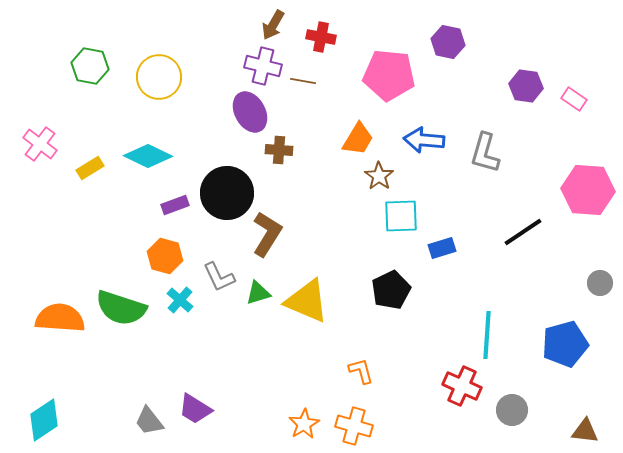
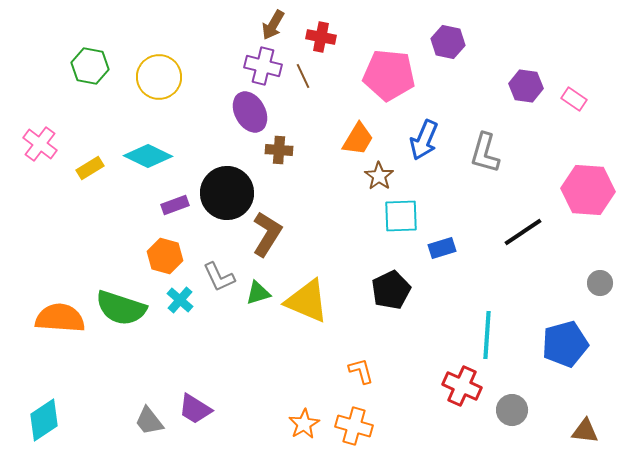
brown line at (303, 81): moved 5 px up; rotated 55 degrees clockwise
blue arrow at (424, 140): rotated 72 degrees counterclockwise
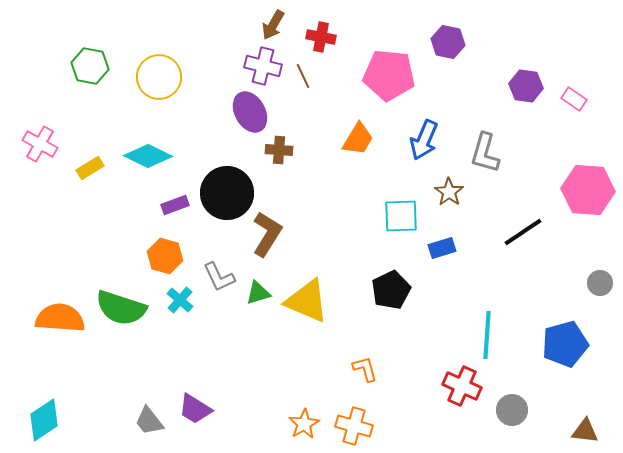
pink cross at (40, 144): rotated 8 degrees counterclockwise
brown star at (379, 176): moved 70 px right, 16 px down
orange L-shape at (361, 371): moved 4 px right, 2 px up
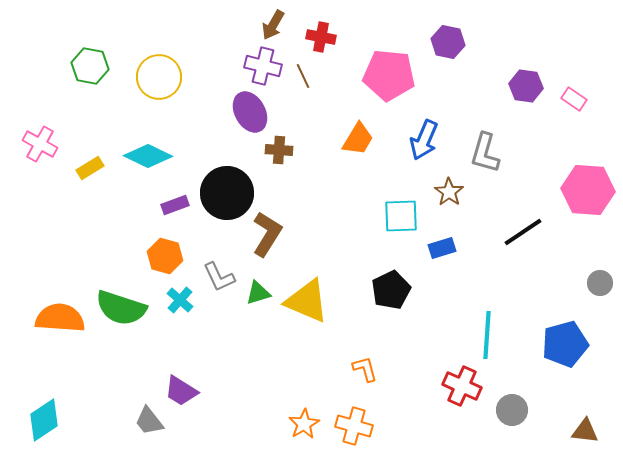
purple trapezoid at (195, 409): moved 14 px left, 18 px up
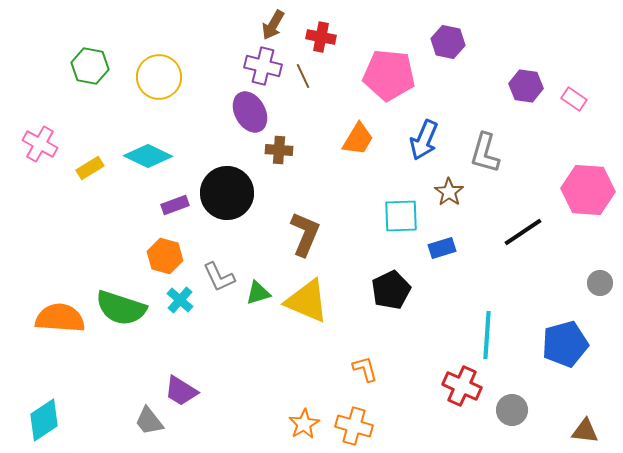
brown L-shape at (267, 234): moved 38 px right; rotated 9 degrees counterclockwise
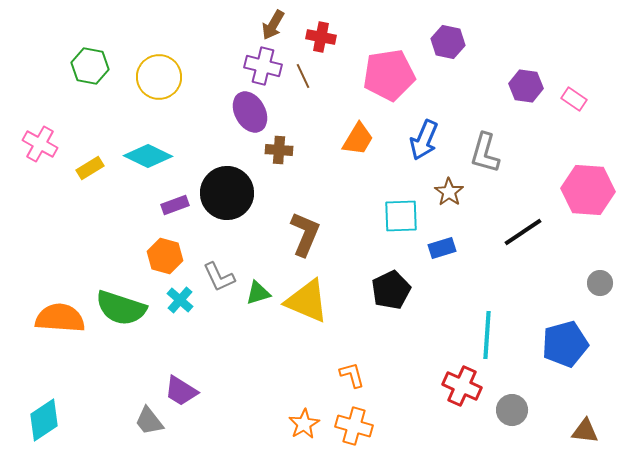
pink pentagon at (389, 75): rotated 15 degrees counterclockwise
orange L-shape at (365, 369): moved 13 px left, 6 px down
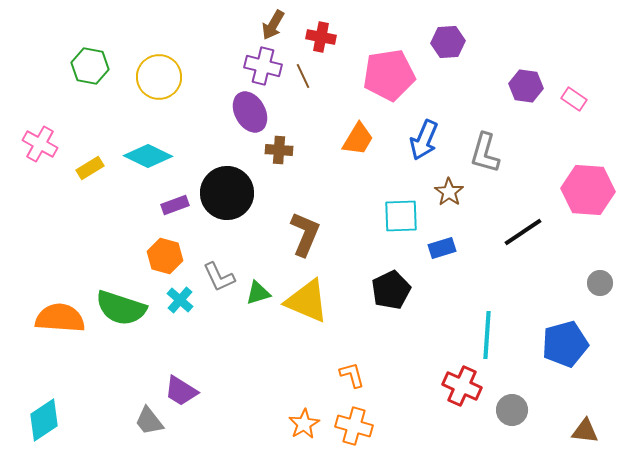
purple hexagon at (448, 42): rotated 16 degrees counterclockwise
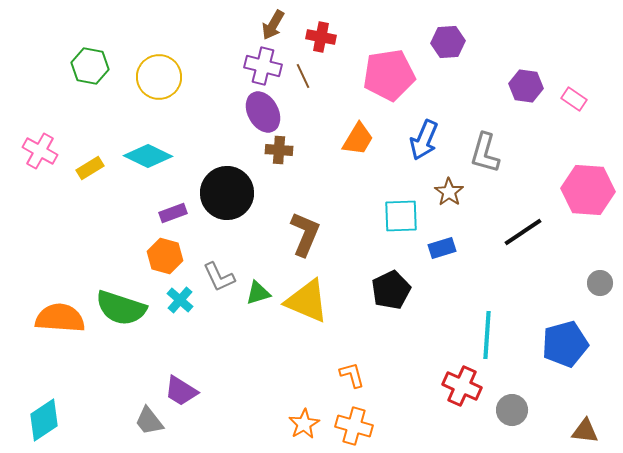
purple ellipse at (250, 112): moved 13 px right
pink cross at (40, 144): moved 7 px down
purple rectangle at (175, 205): moved 2 px left, 8 px down
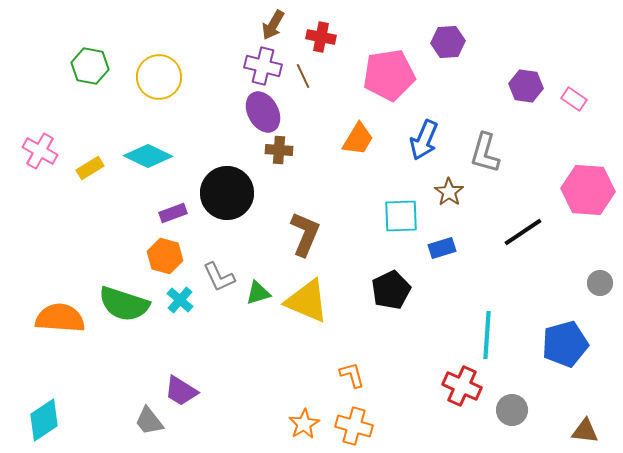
green semicircle at (121, 308): moved 3 px right, 4 px up
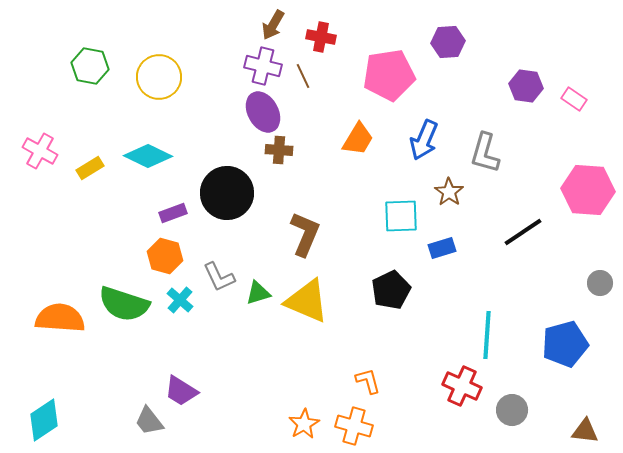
orange L-shape at (352, 375): moved 16 px right, 6 px down
